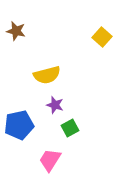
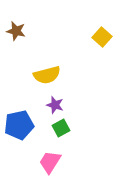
green square: moved 9 px left
pink trapezoid: moved 2 px down
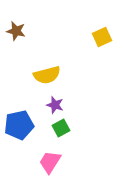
yellow square: rotated 24 degrees clockwise
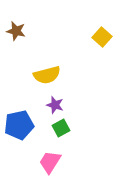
yellow square: rotated 24 degrees counterclockwise
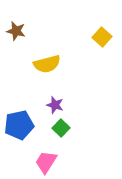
yellow semicircle: moved 11 px up
green square: rotated 18 degrees counterclockwise
pink trapezoid: moved 4 px left
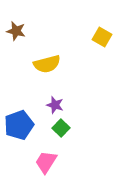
yellow square: rotated 12 degrees counterclockwise
blue pentagon: rotated 8 degrees counterclockwise
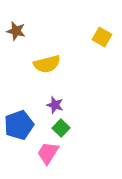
pink trapezoid: moved 2 px right, 9 px up
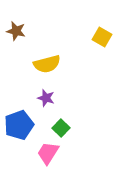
purple star: moved 9 px left, 7 px up
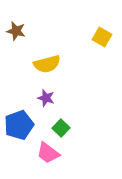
pink trapezoid: rotated 85 degrees counterclockwise
